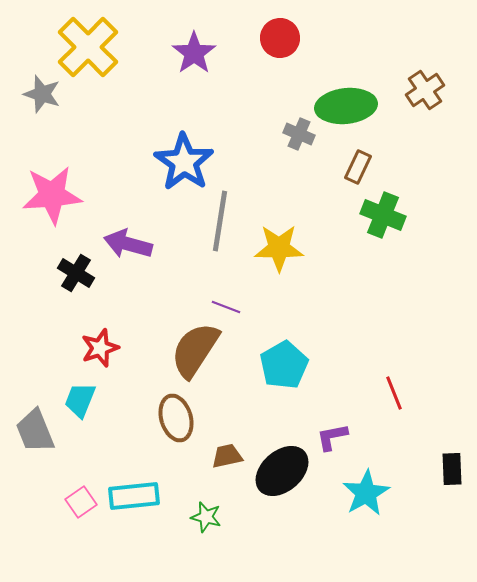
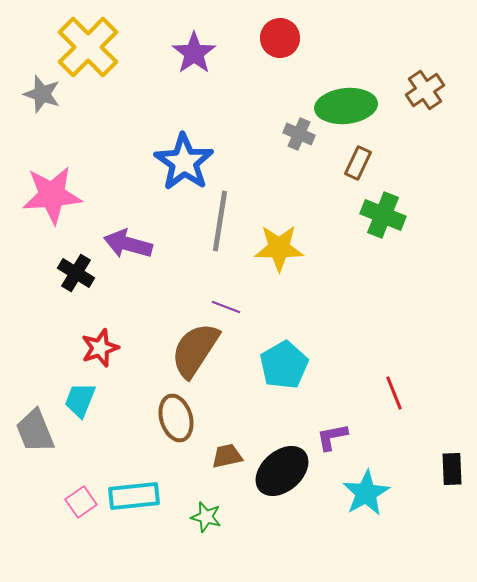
brown rectangle: moved 4 px up
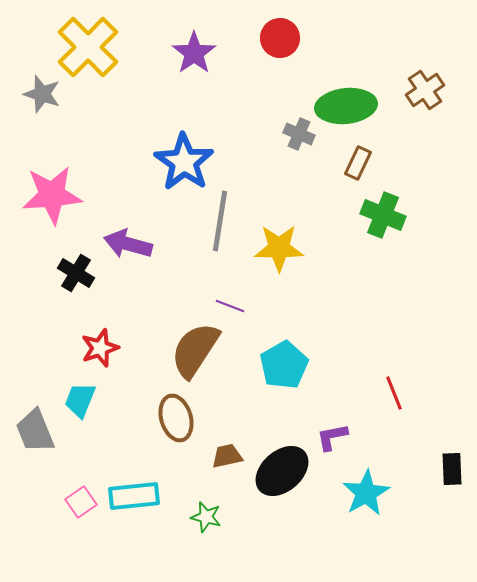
purple line: moved 4 px right, 1 px up
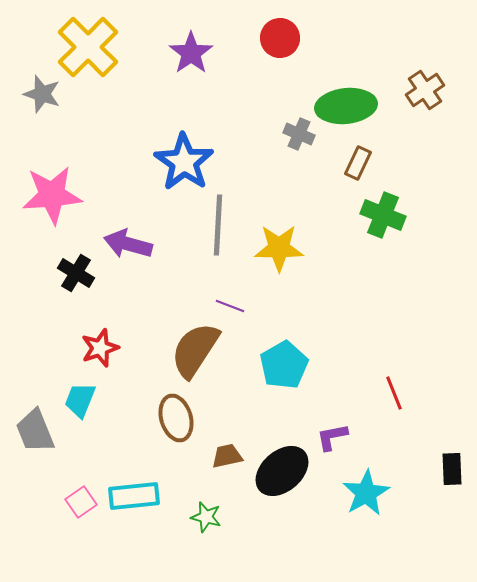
purple star: moved 3 px left
gray line: moved 2 px left, 4 px down; rotated 6 degrees counterclockwise
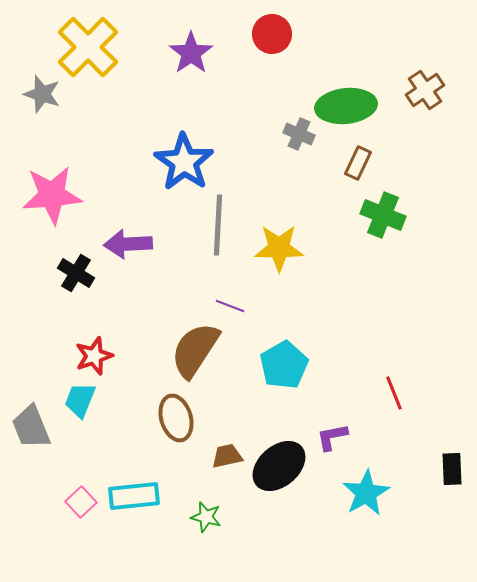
red circle: moved 8 px left, 4 px up
purple arrow: rotated 18 degrees counterclockwise
red star: moved 6 px left, 8 px down
gray trapezoid: moved 4 px left, 4 px up
black ellipse: moved 3 px left, 5 px up
pink square: rotated 8 degrees counterclockwise
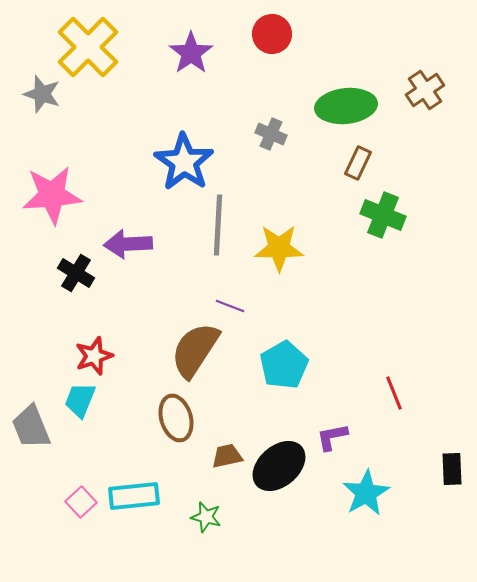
gray cross: moved 28 px left
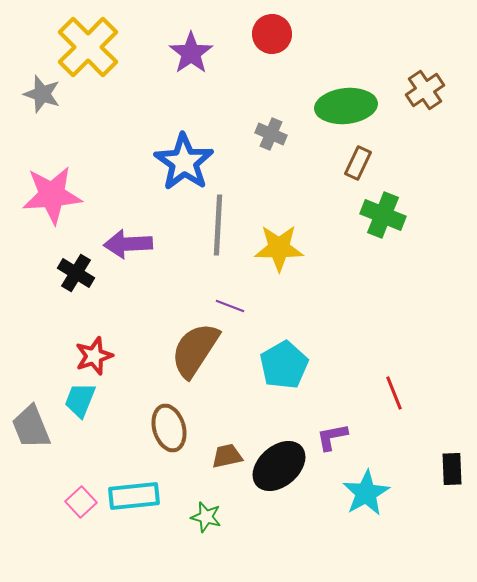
brown ellipse: moved 7 px left, 10 px down
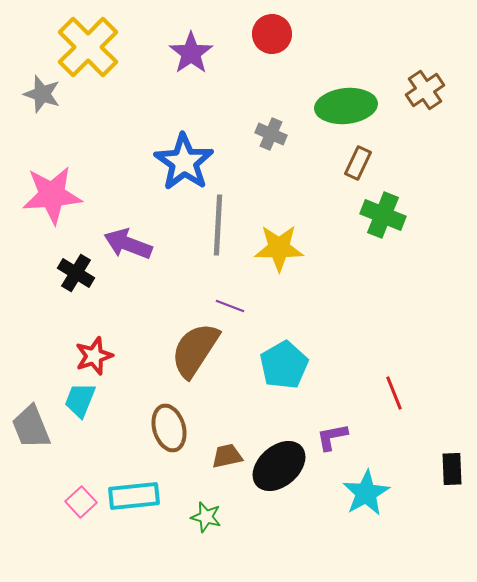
purple arrow: rotated 24 degrees clockwise
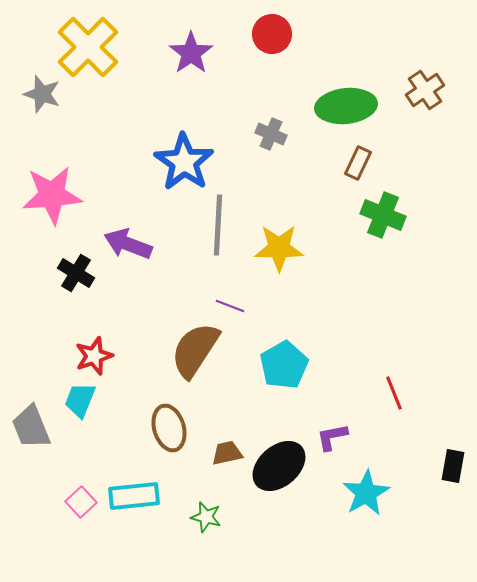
brown trapezoid: moved 3 px up
black rectangle: moved 1 px right, 3 px up; rotated 12 degrees clockwise
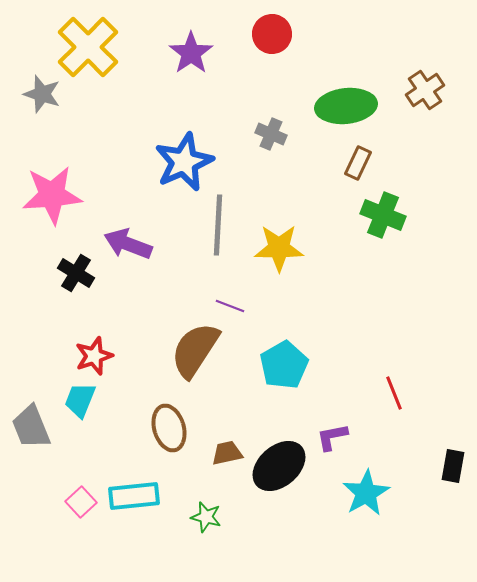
blue star: rotated 14 degrees clockwise
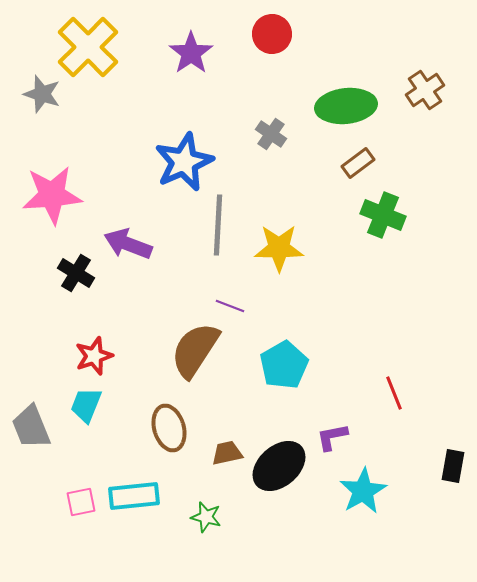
gray cross: rotated 12 degrees clockwise
brown rectangle: rotated 28 degrees clockwise
cyan trapezoid: moved 6 px right, 5 px down
cyan star: moved 3 px left, 2 px up
pink square: rotated 32 degrees clockwise
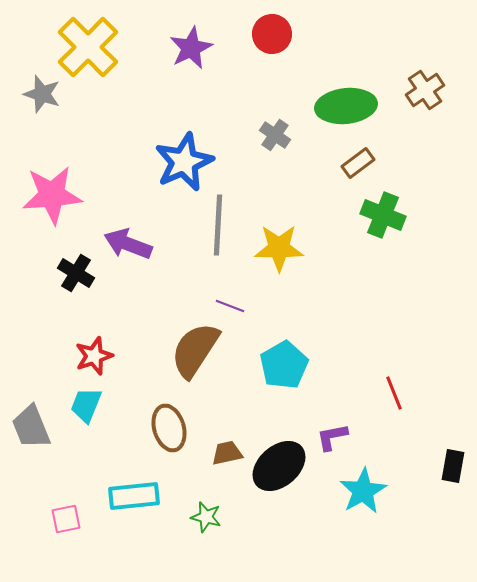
purple star: moved 5 px up; rotated 9 degrees clockwise
gray cross: moved 4 px right, 1 px down
pink square: moved 15 px left, 17 px down
